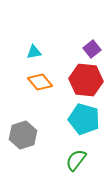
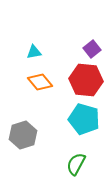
green semicircle: moved 4 px down; rotated 10 degrees counterclockwise
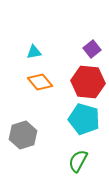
red hexagon: moved 2 px right, 2 px down
green semicircle: moved 2 px right, 3 px up
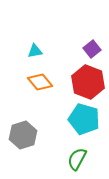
cyan triangle: moved 1 px right, 1 px up
red hexagon: rotated 16 degrees clockwise
green semicircle: moved 1 px left, 2 px up
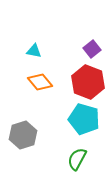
cyan triangle: moved 1 px left; rotated 21 degrees clockwise
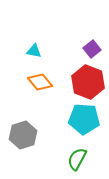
cyan pentagon: rotated 12 degrees counterclockwise
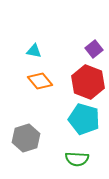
purple square: moved 2 px right
orange diamond: moved 1 px up
cyan pentagon: rotated 12 degrees clockwise
gray hexagon: moved 3 px right, 3 px down
green semicircle: rotated 115 degrees counterclockwise
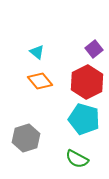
cyan triangle: moved 3 px right, 1 px down; rotated 28 degrees clockwise
red hexagon: moved 1 px left; rotated 12 degrees clockwise
green semicircle: rotated 25 degrees clockwise
